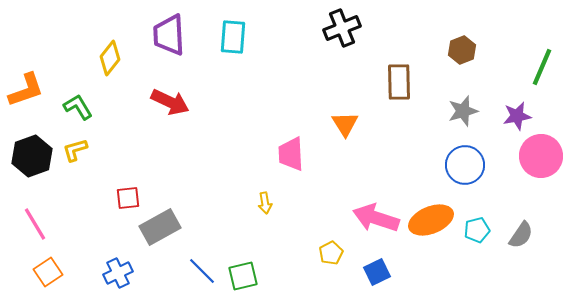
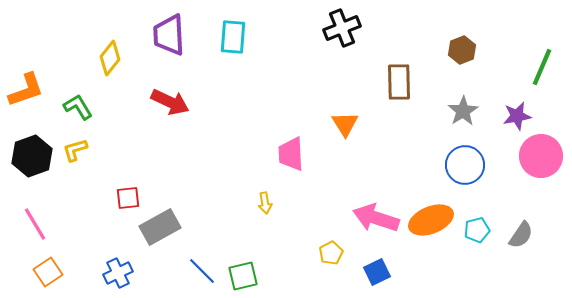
gray star: rotated 16 degrees counterclockwise
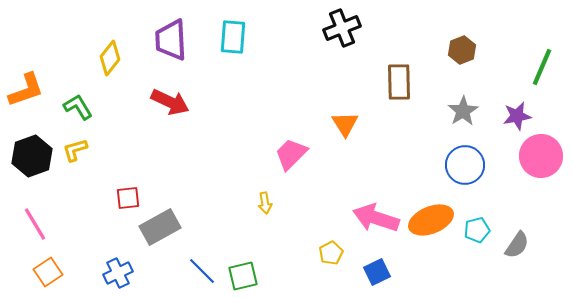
purple trapezoid: moved 2 px right, 5 px down
pink trapezoid: rotated 48 degrees clockwise
gray semicircle: moved 4 px left, 10 px down
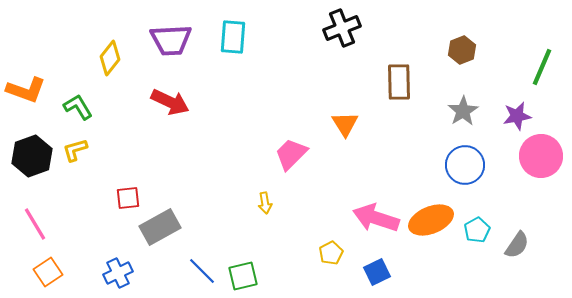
purple trapezoid: rotated 90 degrees counterclockwise
orange L-shape: rotated 39 degrees clockwise
cyan pentagon: rotated 15 degrees counterclockwise
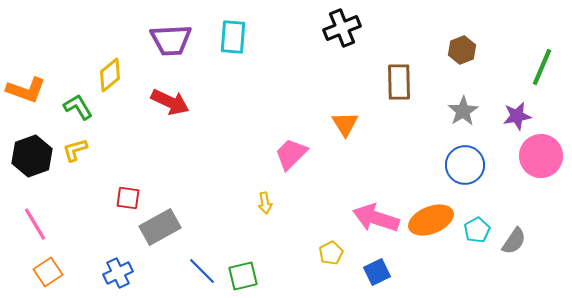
yellow diamond: moved 17 px down; rotated 12 degrees clockwise
red square: rotated 15 degrees clockwise
gray semicircle: moved 3 px left, 4 px up
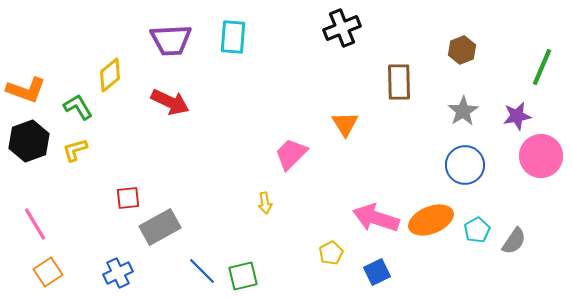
black hexagon: moved 3 px left, 15 px up
red square: rotated 15 degrees counterclockwise
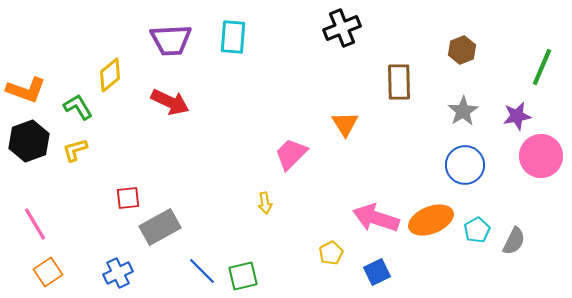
gray semicircle: rotated 8 degrees counterclockwise
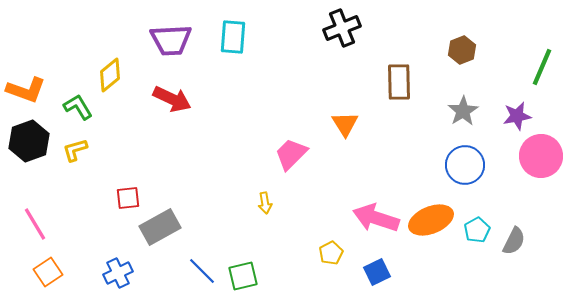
red arrow: moved 2 px right, 3 px up
